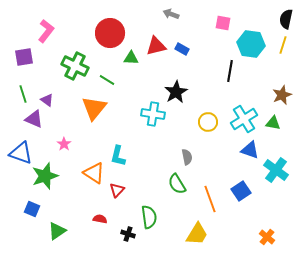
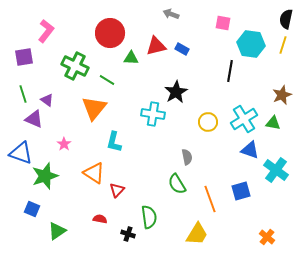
cyan L-shape at (118, 156): moved 4 px left, 14 px up
blue square at (241, 191): rotated 18 degrees clockwise
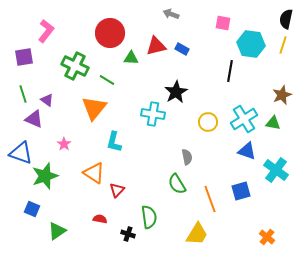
blue triangle at (250, 150): moved 3 px left, 1 px down
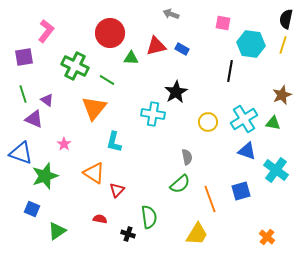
green semicircle at (177, 184): moved 3 px right; rotated 100 degrees counterclockwise
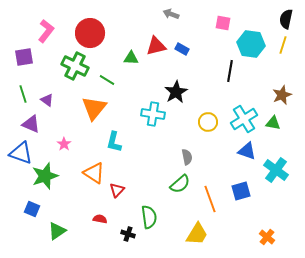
red circle at (110, 33): moved 20 px left
purple triangle at (34, 119): moved 3 px left, 5 px down
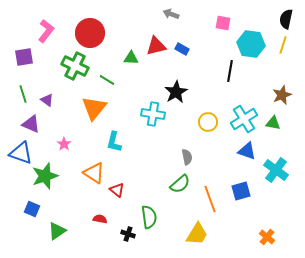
red triangle at (117, 190): rotated 35 degrees counterclockwise
